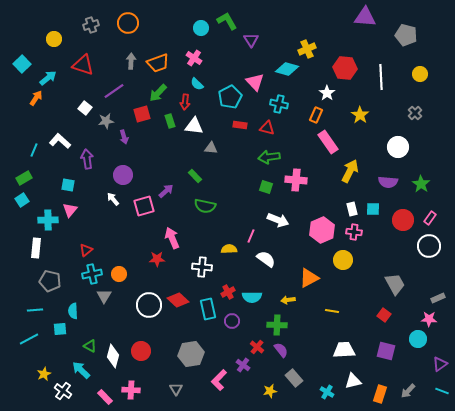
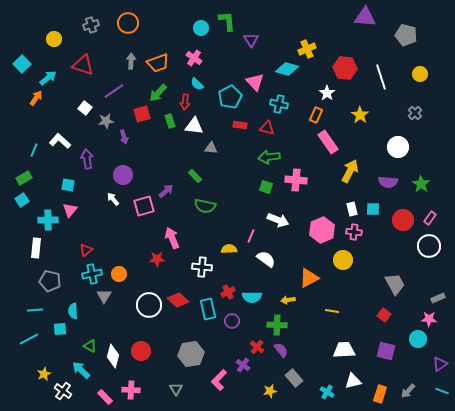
green L-shape at (227, 21): rotated 25 degrees clockwise
white line at (381, 77): rotated 15 degrees counterclockwise
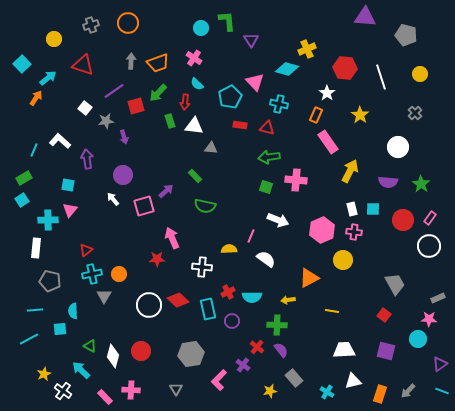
red square at (142, 114): moved 6 px left, 8 px up
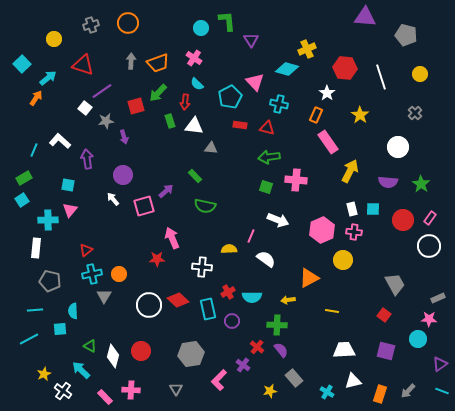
purple line at (114, 91): moved 12 px left
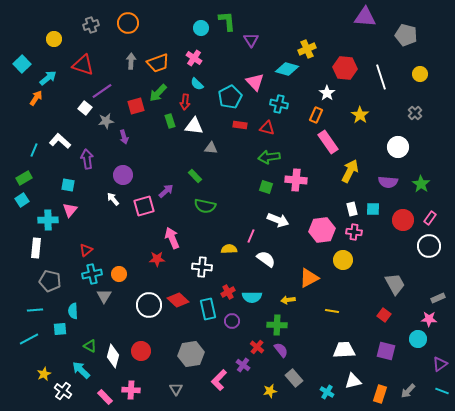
pink hexagon at (322, 230): rotated 15 degrees clockwise
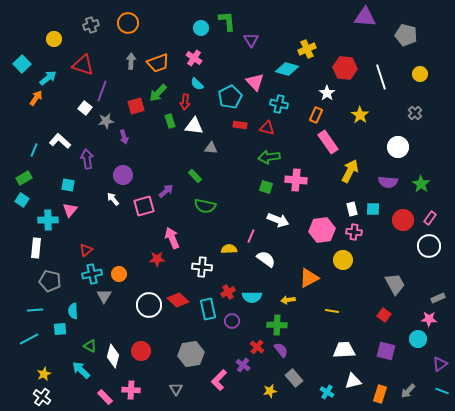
purple line at (102, 91): rotated 35 degrees counterclockwise
cyan square at (22, 200): rotated 24 degrees counterclockwise
white cross at (63, 391): moved 21 px left, 6 px down
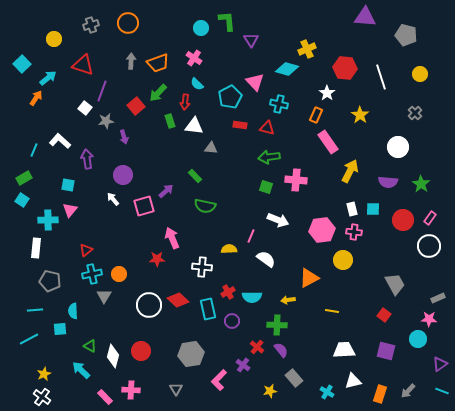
red square at (136, 106): rotated 24 degrees counterclockwise
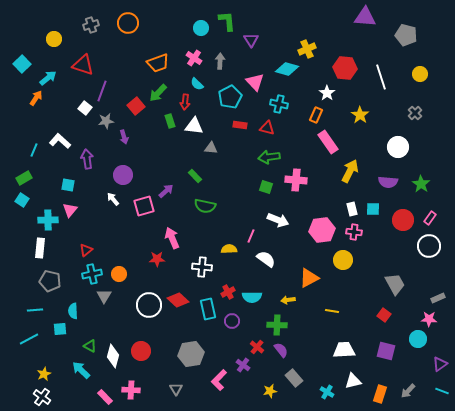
gray arrow at (131, 61): moved 89 px right
white rectangle at (36, 248): moved 4 px right
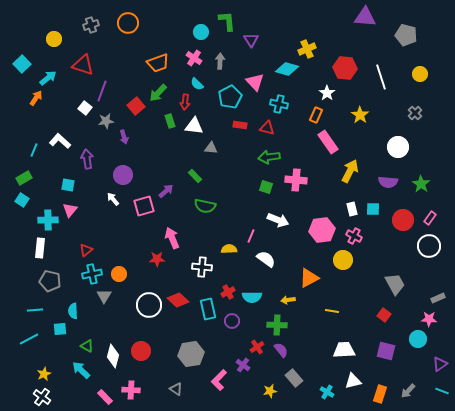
cyan circle at (201, 28): moved 4 px down
pink cross at (354, 232): moved 4 px down; rotated 21 degrees clockwise
green triangle at (90, 346): moved 3 px left
red cross at (257, 347): rotated 16 degrees clockwise
gray triangle at (176, 389): rotated 24 degrees counterclockwise
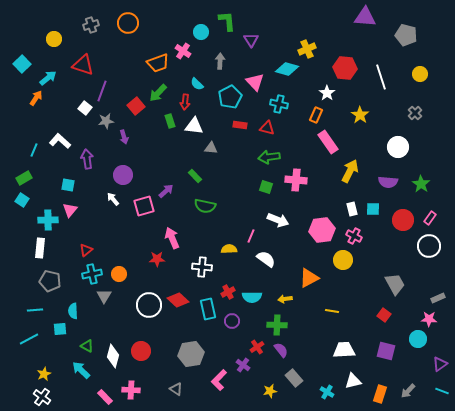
pink cross at (194, 58): moved 11 px left, 7 px up
yellow arrow at (288, 300): moved 3 px left, 1 px up
